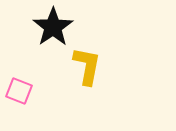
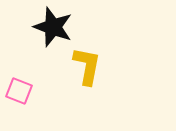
black star: rotated 18 degrees counterclockwise
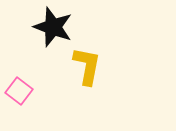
pink square: rotated 16 degrees clockwise
